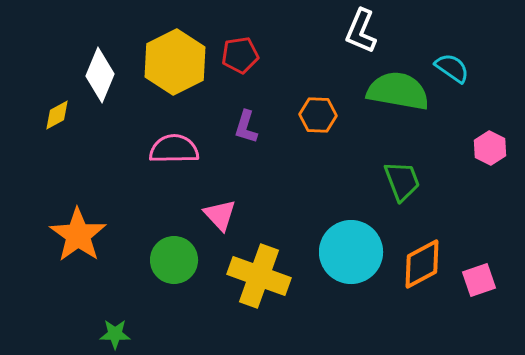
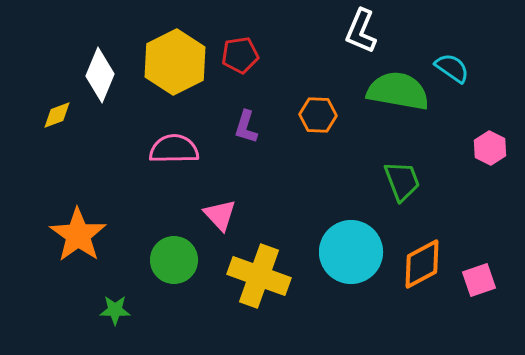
yellow diamond: rotated 8 degrees clockwise
green star: moved 24 px up
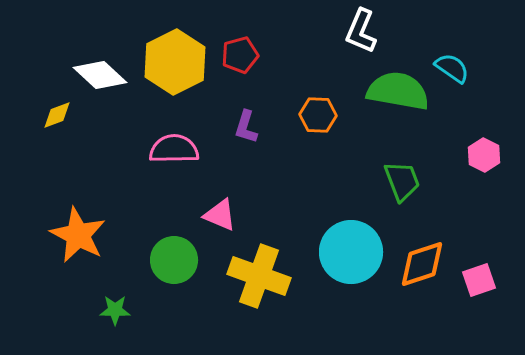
red pentagon: rotated 6 degrees counterclockwise
white diamond: rotated 70 degrees counterclockwise
pink hexagon: moved 6 px left, 7 px down
pink triangle: rotated 24 degrees counterclockwise
orange star: rotated 8 degrees counterclockwise
orange diamond: rotated 10 degrees clockwise
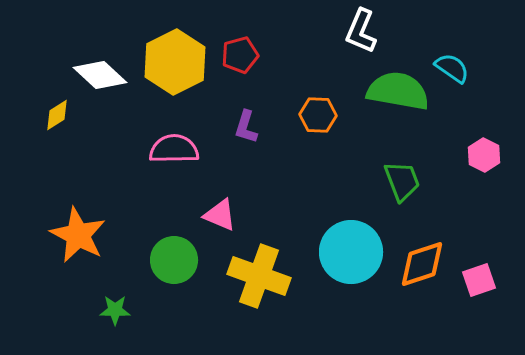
yellow diamond: rotated 12 degrees counterclockwise
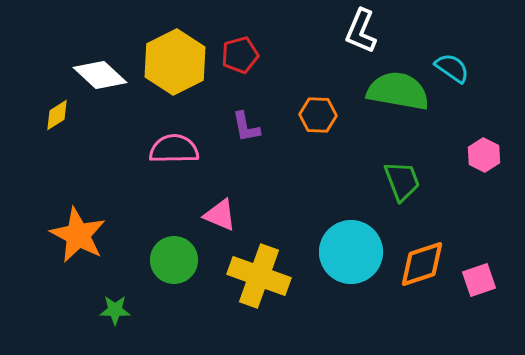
purple L-shape: rotated 28 degrees counterclockwise
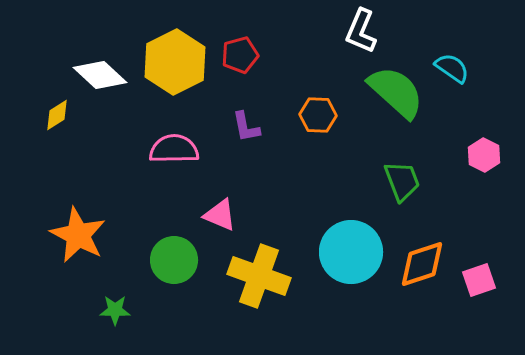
green semicircle: moved 2 px left, 1 px down; rotated 32 degrees clockwise
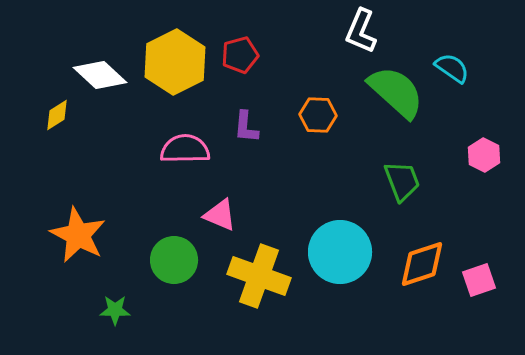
purple L-shape: rotated 16 degrees clockwise
pink semicircle: moved 11 px right
cyan circle: moved 11 px left
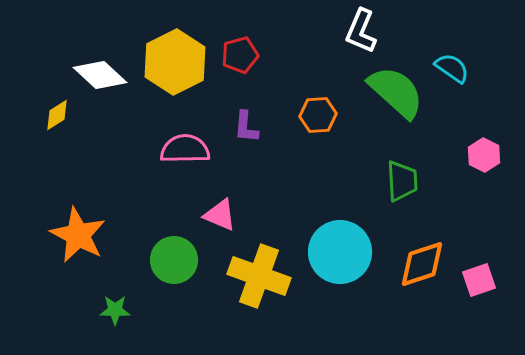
orange hexagon: rotated 6 degrees counterclockwise
green trapezoid: rotated 18 degrees clockwise
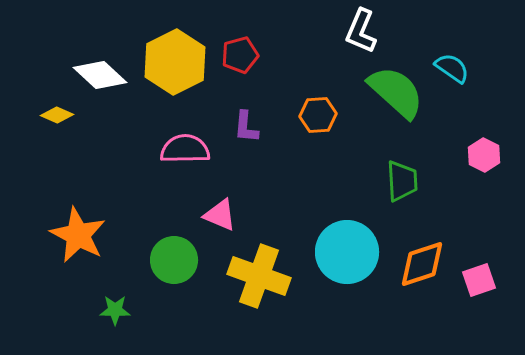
yellow diamond: rotated 56 degrees clockwise
cyan circle: moved 7 px right
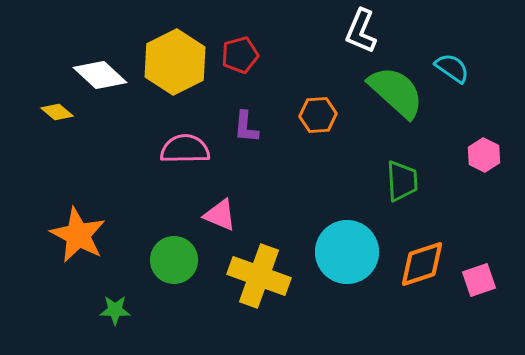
yellow diamond: moved 3 px up; rotated 16 degrees clockwise
